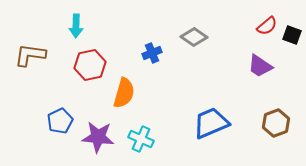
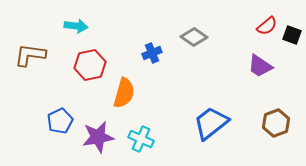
cyan arrow: rotated 85 degrees counterclockwise
blue trapezoid: rotated 15 degrees counterclockwise
purple star: rotated 16 degrees counterclockwise
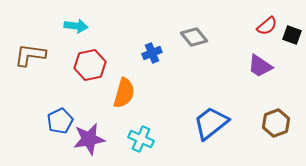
gray diamond: rotated 16 degrees clockwise
purple star: moved 9 px left, 2 px down
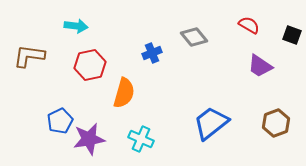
red semicircle: moved 18 px left, 1 px up; rotated 110 degrees counterclockwise
brown L-shape: moved 1 px left, 1 px down
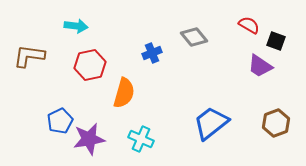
black square: moved 16 px left, 6 px down
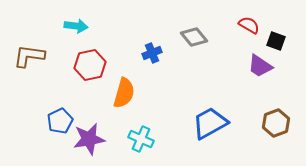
blue trapezoid: moved 1 px left; rotated 9 degrees clockwise
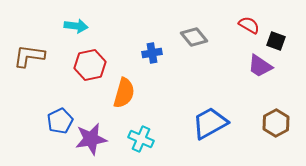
blue cross: rotated 12 degrees clockwise
brown hexagon: rotated 8 degrees counterclockwise
purple star: moved 2 px right
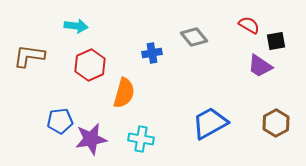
black square: rotated 30 degrees counterclockwise
red hexagon: rotated 12 degrees counterclockwise
blue pentagon: rotated 20 degrees clockwise
cyan cross: rotated 15 degrees counterclockwise
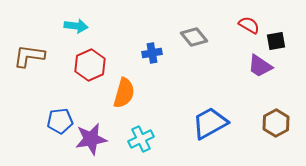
cyan cross: rotated 35 degrees counterclockwise
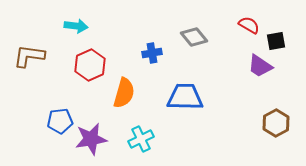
blue trapezoid: moved 25 px left, 26 px up; rotated 30 degrees clockwise
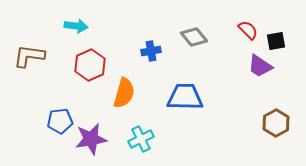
red semicircle: moved 1 px left, 5 px down; rotated 15 degrees clockwise
blue cross: moved 1 px left, 2 px up
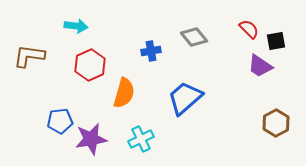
red semicircle: moved 1 px right, 1 px up
blue trapezoid: moved 1 px down; rotated 42 degrees counterclockwise
